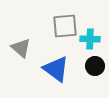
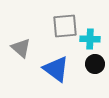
black circle: moved 2 px up
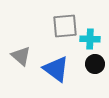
gray triangle: moved 8 px down
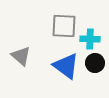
gray square: moved 1 px left; rotated 8 degrees clockwise
black circle: moved 1 px up
blue triangle: moved 10 px right, 3 px up
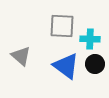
gray square: moved 2 px left
black circle: moved 1 px down
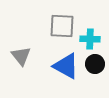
gray triangle: rotated 10 degrees clockwise
blue triangle: rotated 8 degrees counterclockwise
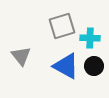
gray square: rotated 20 degrees counterclockwise
cyan cross: moved 1 px up
black circle: moved 1 px left, 2 px down
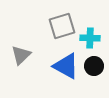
gray triangle: moved 1 px up; rotated 25 degrees clockwise
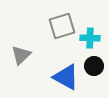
blue triangle: moved 11 px down
